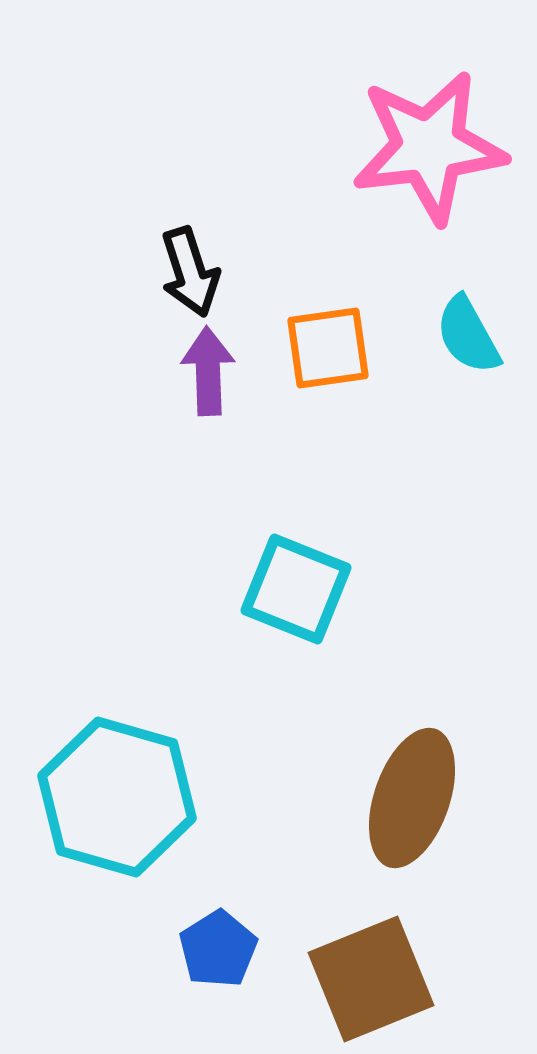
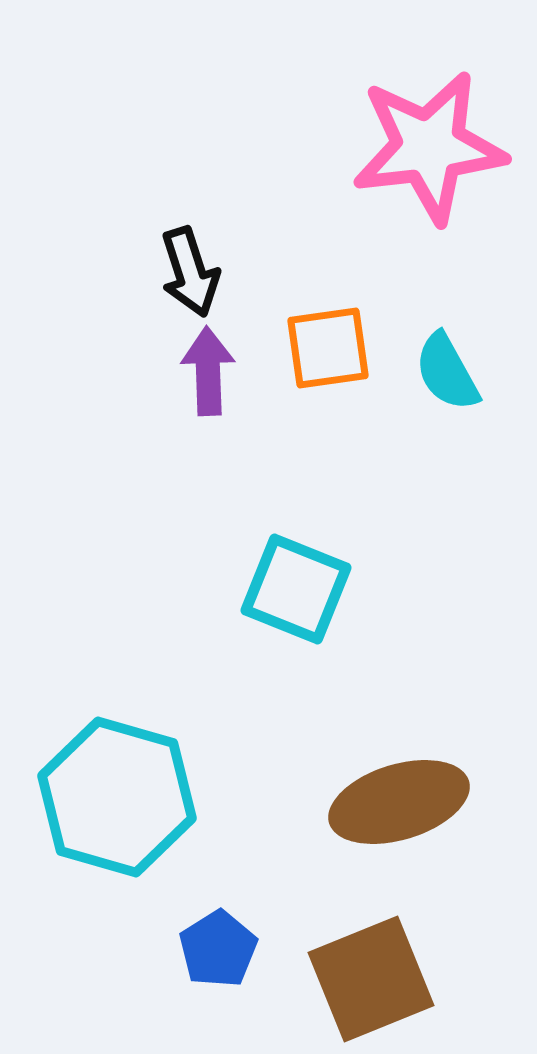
cyan semicircle: moved 21 px left, 37 px down
brown ellipse: moved 13 px left, 4 px down; rotated 54 degrees clockwise
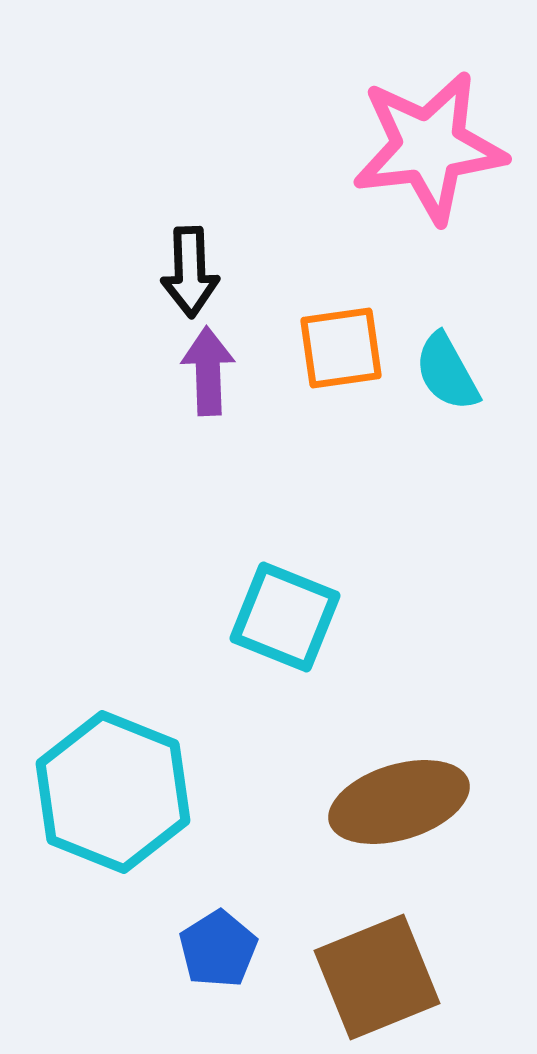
black arrow: rotated 16 degrees clockwise
orange square: moved 13 px right
cyan square: moved 11 px left, 28 px down
cyan hexagon: moved 4 px left, 5 px up; rotated 6 degrees clockwise
brown square: moved 6 px right, 2 px up
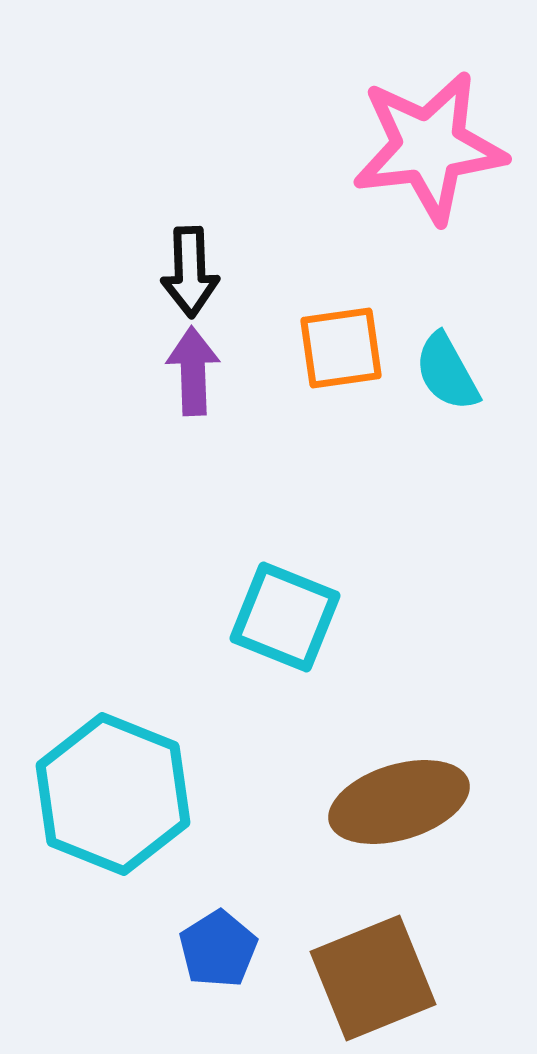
purple arrow: moved 15 px left
cyan hexagon: moved 2 px down
brown square: moved 4 px left, 1 px down
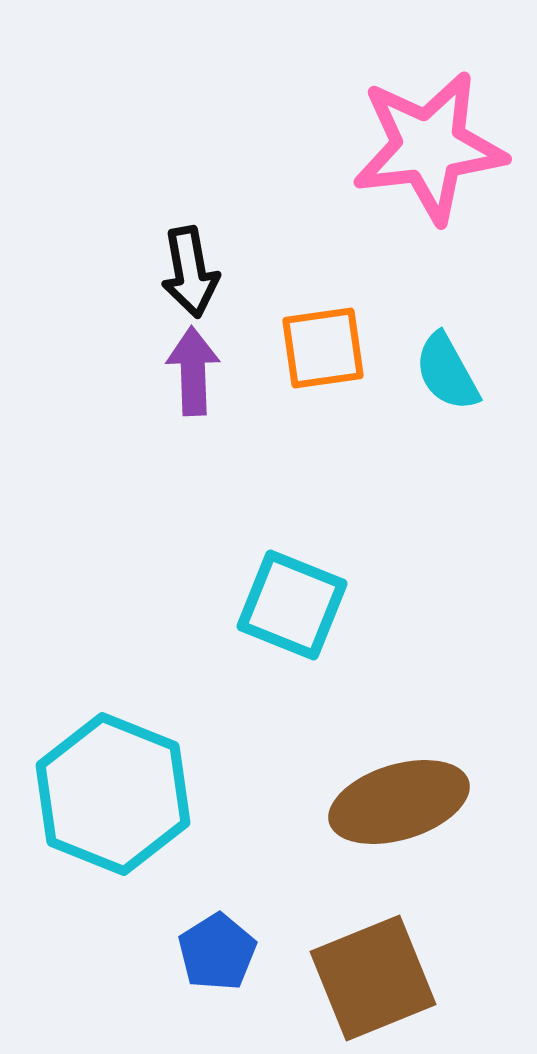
black arrow: rotated 8 degrees counterclockwise
orange square: moved 18 px left
cyan square: moved 7 px right, 12 px up
blue pentagon: moved 1 px left, 3 px down
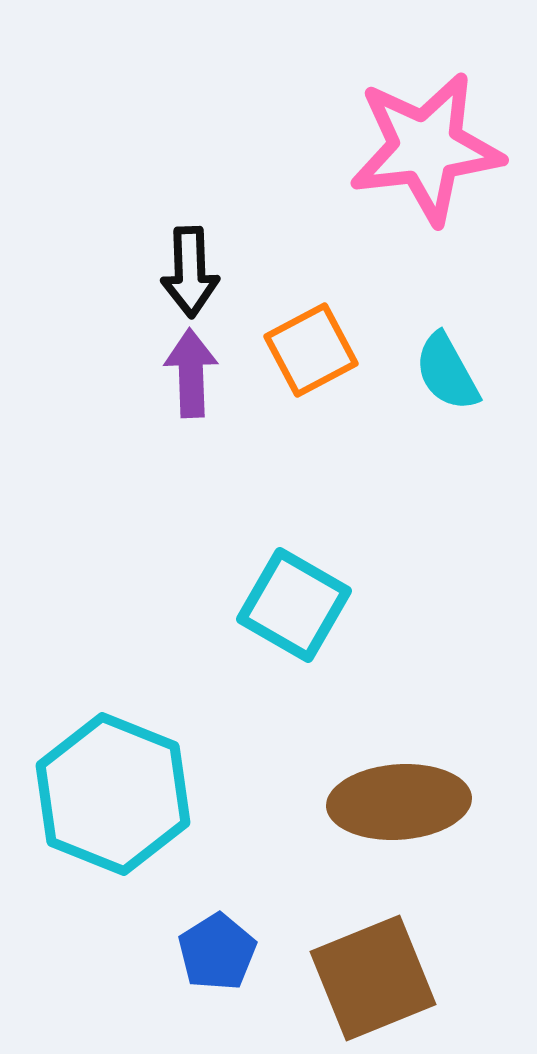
pink star: moved 3 px left, 1 px down
black arrow: rotated 8 degrees clockwise
orange square: moved 12 px left, 2 px down; rotated 20 degrees counterclockwise
purple arrow: moved 2 px left, 2 px down
cyan square: moved 2 px right; rotated 8 degrees clockwise
brown ellipse: rotated 13 degrees clockwise
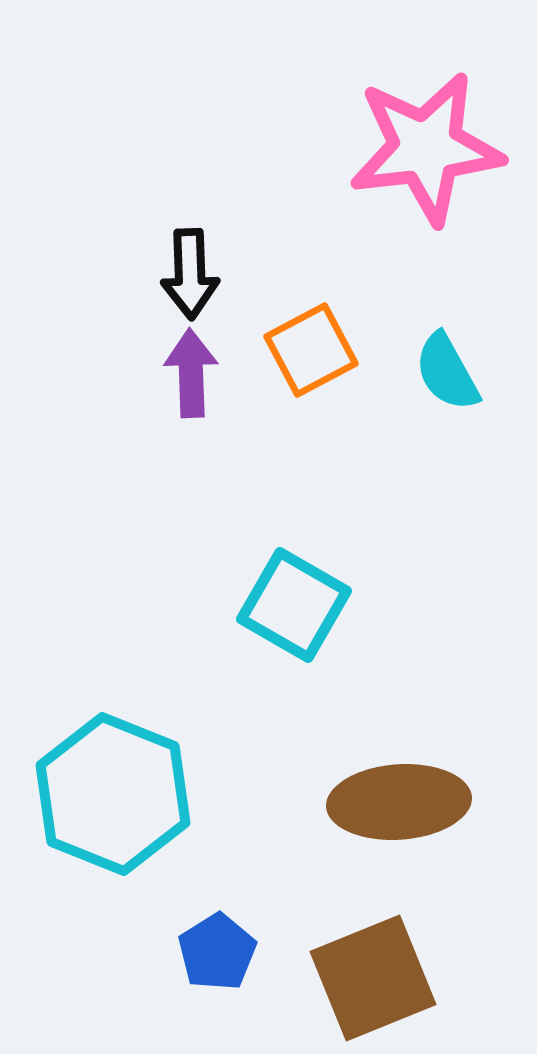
black arrow: moved 2 px down
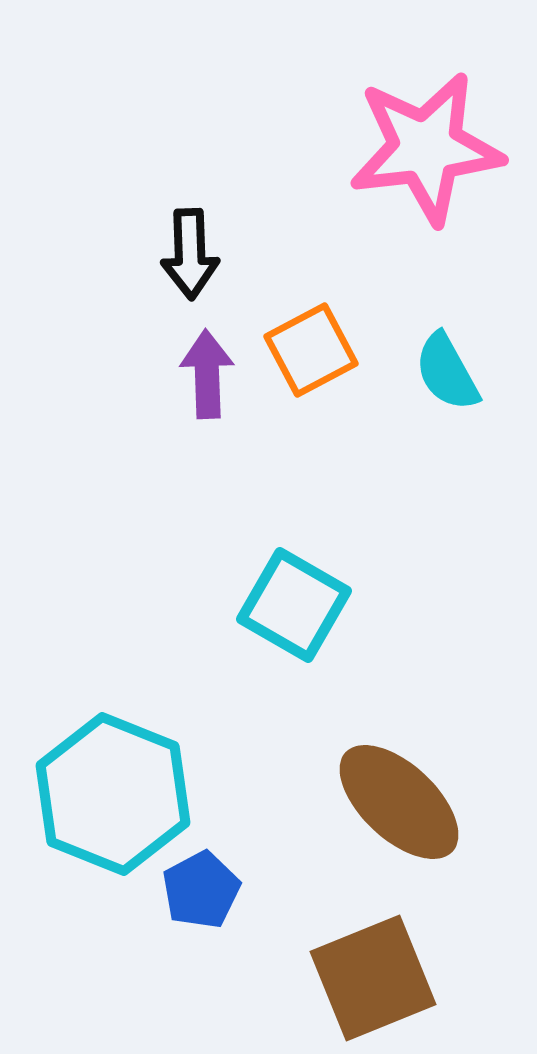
black arrow: moved 20 px up
purple arrow: moved 16 px right, 1 px down
brown ellipse: rotated 47 degrees clockwise
blue pentagon: moved 16 px left, 62 px up; rotated 4 degrees clockwise
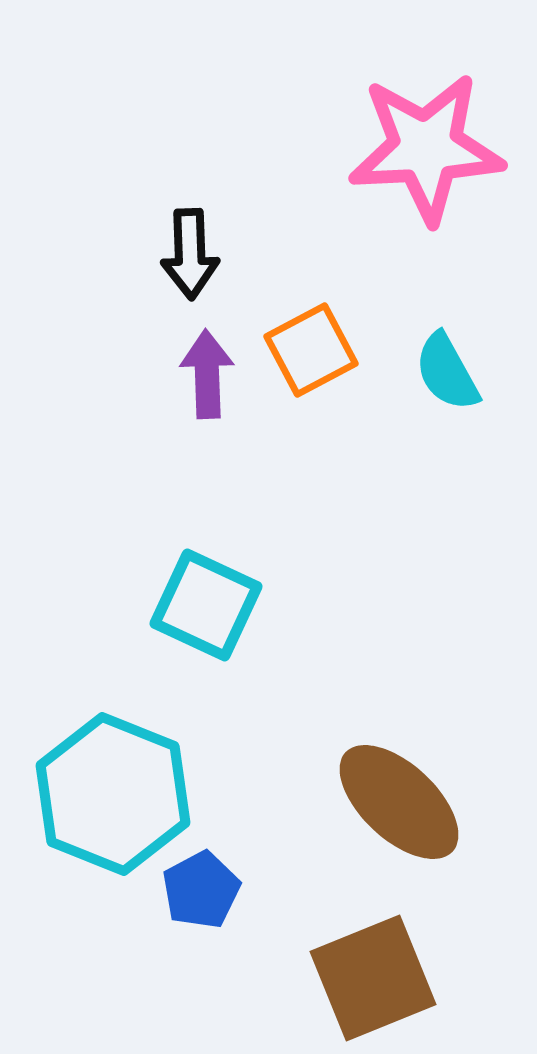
pink star: rotated 4 degrees clockwise
cyan square: moved 88 px left; rotated 5 degrees counterclockwise
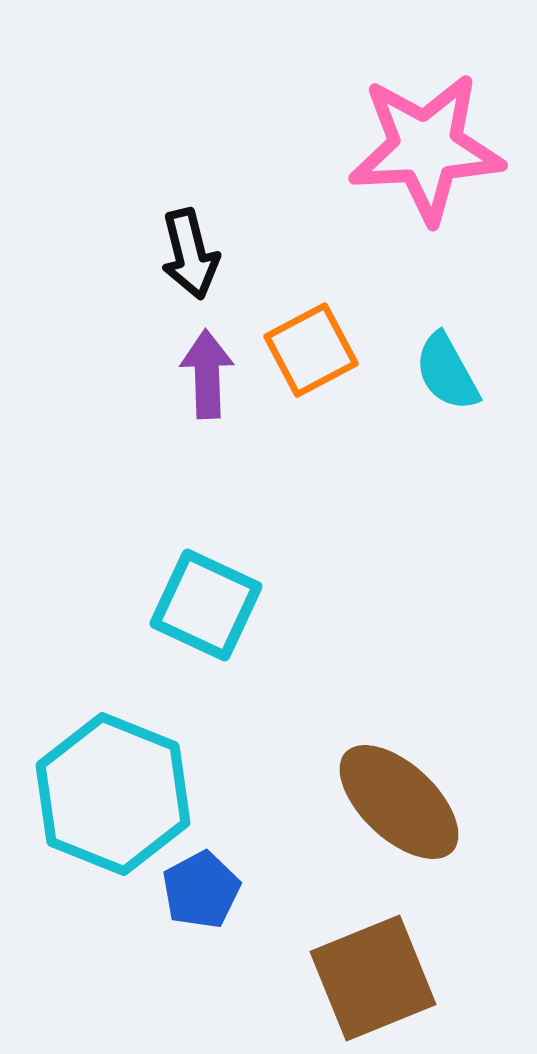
black arrow: rotated 12 degrees counterclockwise
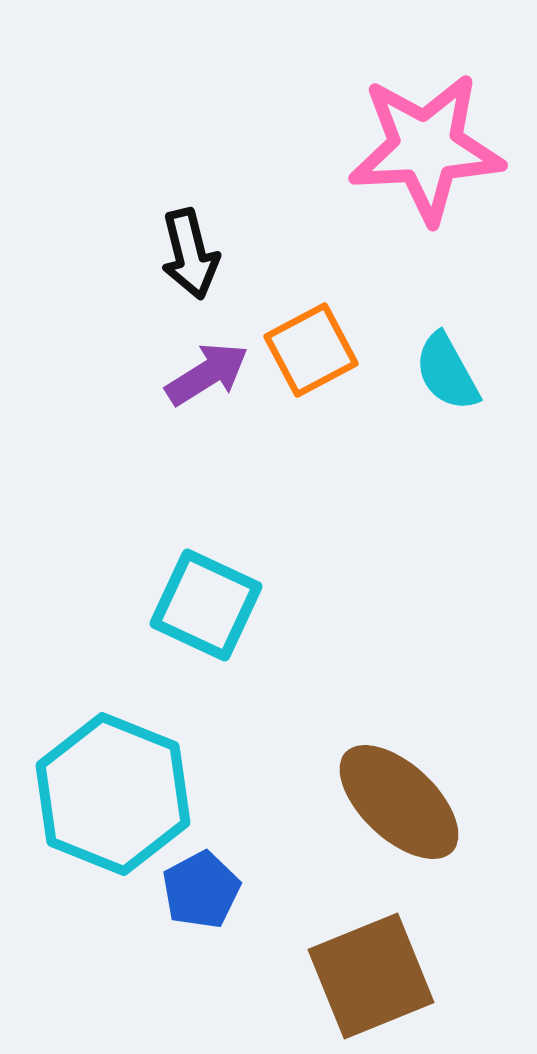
purple arrow: rotated 60 degrees clockwise
brown square: moved 2 px left, 2 px up
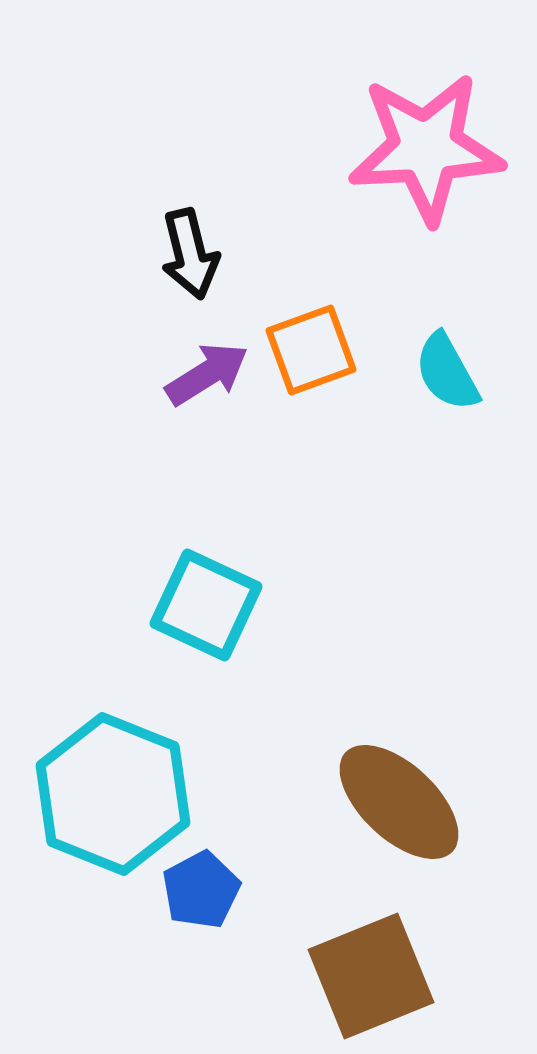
orange square: rotated 8 degrees clockwise
